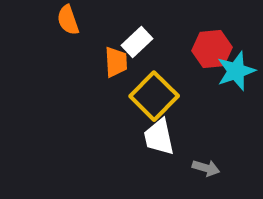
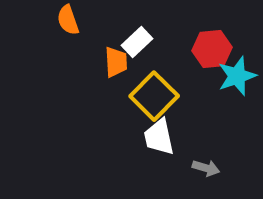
cyan star: moved 1 px right, 5 px down
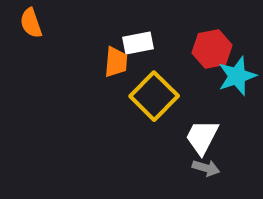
orange semicircle: moved 37 px left, 3 px down
white rectangle: moved 1 px right, 1 px down; rotated 32 degrees clockwise
red hexagon: rotated 6 degrees counterclockwise
orange trapezoid: rotated 8 degrees clockwise
white trapezoid: moved 43 px right; rotated 39 degrees clockwise
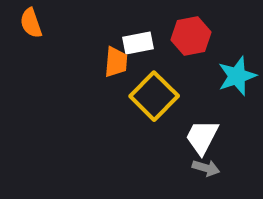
red hexagon: moved 21 px left, 13 px up
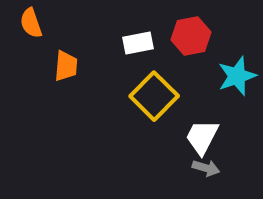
orange trapezoid: moved 50 px left, 4 px down
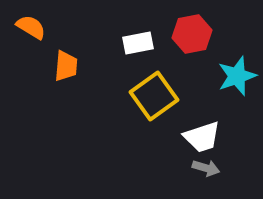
orange semicircle: moved 4 px down; rotated 140 degrees clockwise
red hexagon: moved 1 px right, 2 px up
yellow square: rotated 9 degrees clockwise
white trapezoid: rotated 135 degrees counterclockwise
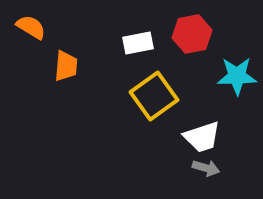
cyan star: rotated 18 degrees clockwise
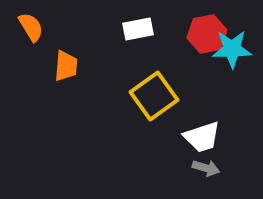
orange semicircle: rotated 28 degrees clockwise
red hexagon: moved 15 px right
white rectangle: moved 14 px up
cyan star: moved 5 px left, 27 px up
